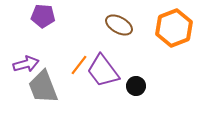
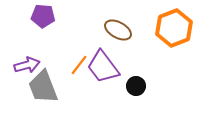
brown ellipse: moved 1 px left, 5 px down
purple arrow: moved 1 px right, 1 px down
purple trapezoid: moved 4 px up
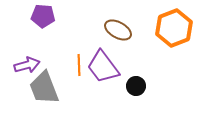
orange line: rotated 40 degrees counterclockwise
gray trapezoid: moved 1 px right, 1 px down
